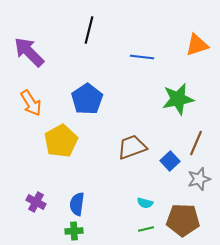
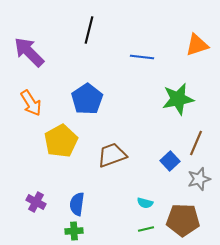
brown trapezoid: moved 20 px left, 8 px down
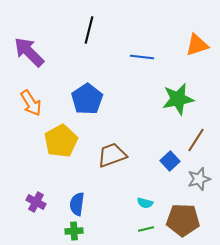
brown line: moved 3 px up; rotated 10 degrees clockwise
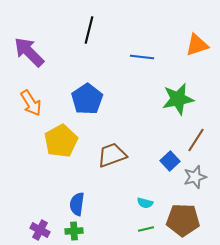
gray star: moved 4 px left, 2 px up
purple cross: moved 4 px right, 28 px down
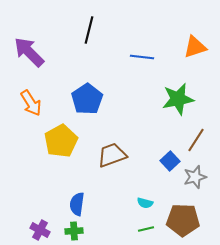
orange triangle: moved 2 px left, 2 px down
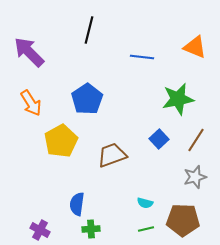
orange triangle: rotated 40 degrees clockwise
blue square: moved 11 px left, 22 px up
green cross: moved 17 px right, 2 px up
